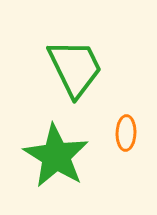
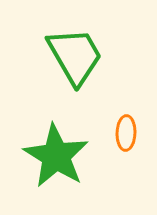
green trapezoid: moved 12 px up; rotated 4 degrees counterclockwise
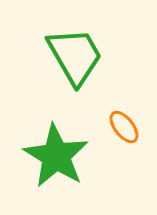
orange ellipse: moved 2 px left, 6 px up; rotated 40 degrees counterclockwise
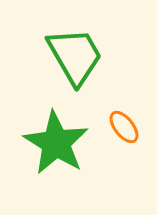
green star: moved 13 px up
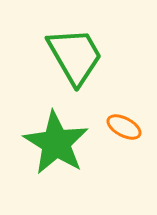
orange ellipse: rotated 24 degrees counterclockwise
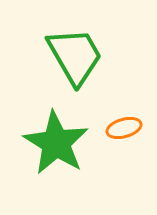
orange ellipse: moved 1 px down; rotated 44 degrees counterclockwise
